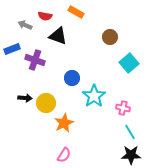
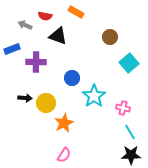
purple cross: moved 1 px right, 2 px down; rotated 18 degrees counterclockwise
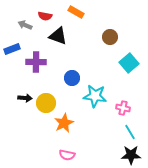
cyan star: moved 1 px right; rotated 30 degrees counterclockwise
pink semicircle: moved 3 px right; rotated 70 degrees clockwise
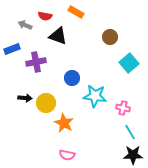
purple cross: rotated 12 degrees counterclockwise
orange star: rotated 18 degrees counterclockwise
black star: moved 2 px right
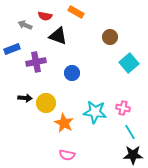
blue circle: moved 5 px up
cyan star: moved 16 px down
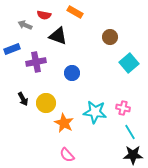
orange rectangle: moved 1 px left
red semicircle: moved 1 px left, 1 px up
black arrow: moved 2 px left, 1 px down; rotated 56 degrees clockwise
pink semicircle: rotated 35 degrees clockwise
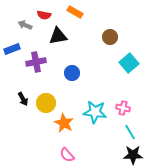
black triangle: rotated 30 degrees counterclockwise
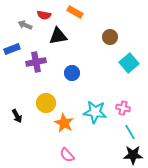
black arrow: moved 6 px left, 17 px down
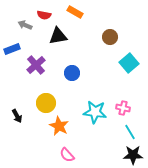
purple cross: moved 3 px down; rotated 30 degrees counterclockwise
orange star: moved 5 px left, 3 px down
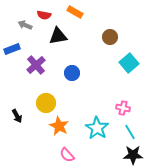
cyan star: moved 2 px right, 16 px down; rotated 25 degrees clockwise
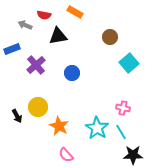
yellow circle: moved 8 px left, 4 px down
cyan line: moved 9 px left
pink semicircle: moved 1 px left
